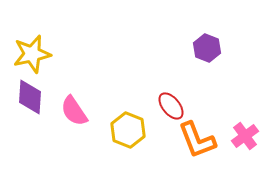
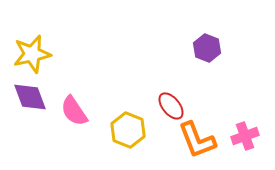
purple diamond: rotated 24 degrees counterclockwise
pink cross: rotated 16 degrees clockwise
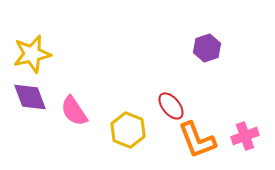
purple hexagon: rotated 20 degrees clockwise
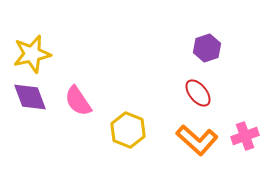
red ellipse: moved 27 px right, 13 px up
pink semicircle: moved 4 px right, 10 px up
orange L-shape: rotated 27 degrees counterclockwise
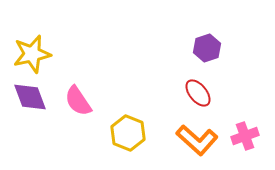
yellow hexagon: moved 3 px down
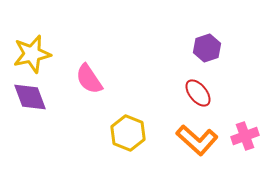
pink semicircle: moved 11 px right, 22 px up
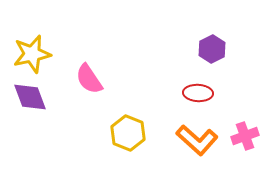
purple hexagon: moved 5 px right, 1 px down; rotated 8 degrees counterclockwise
red ellipse: rotated 48 degrees counterclockwise
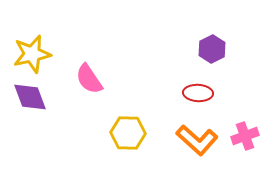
yellow hexagon: rotated 20 degrees counterclockwise
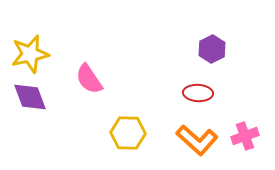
yellow star: moved 2 px left
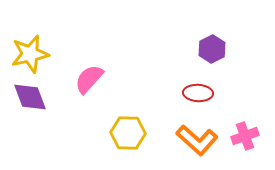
pink semicircle: rotated 76 degrees clockwise
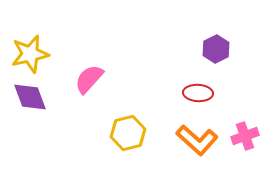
purple hexagon: moved 4 px right
yellow hexagon: rotated 16 degrees counterclockwise
